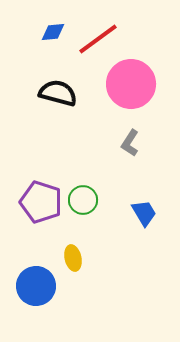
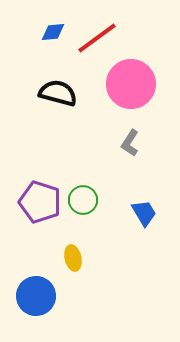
red line: moved 1 px left, 1 px up
purple pentagon: moved 1 px left
blue circle: moved 10 px down
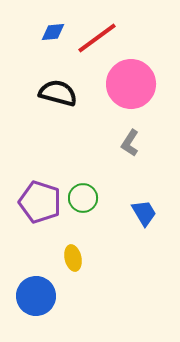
green circle: moved 2 px up
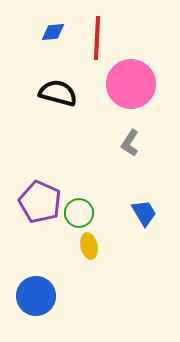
red line: rotated 51 degrees counterclockwise
green circle: moved 4 px left, 15 px down
purple pentagon: rotated 6 degrees clockwise
yellow ellipse: moved 16 px right, 12 px up
